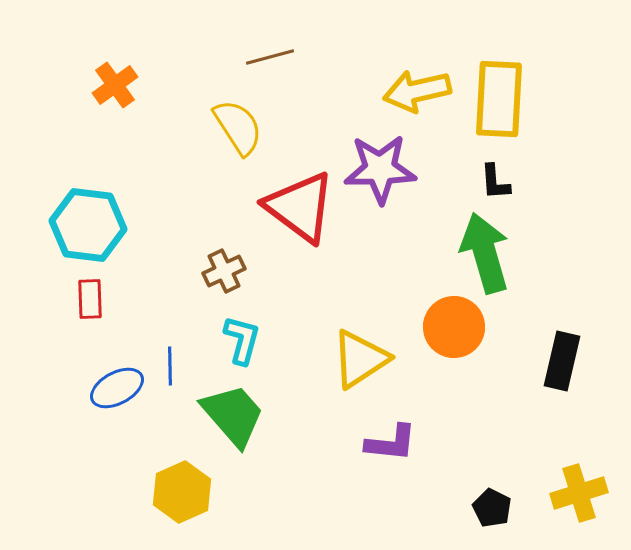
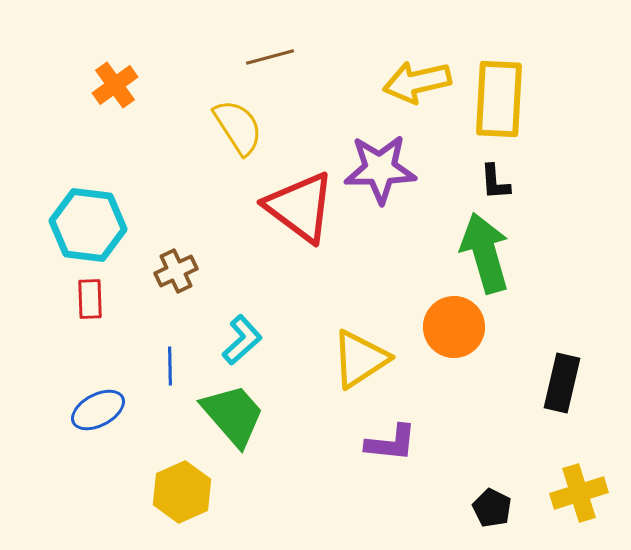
yellow arrow: moved 9 px up
brown cross: moved 48 px left
cyan L-shape: rotated 33 degrees clockwise
black rectangle: moved 22 px down
blue ellipse: moved 19 px left, 22 px down
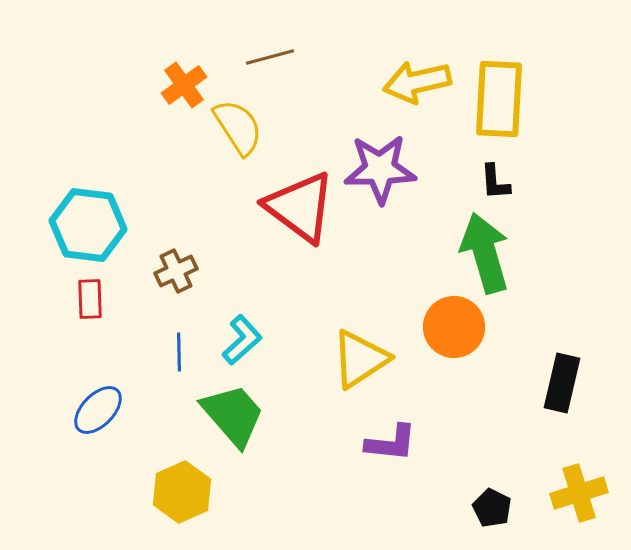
orange cross: moved 69 px right
blue line: moved 9 px right, 14 px up
blue ellipse: rotated 18 degrees counterclockwise
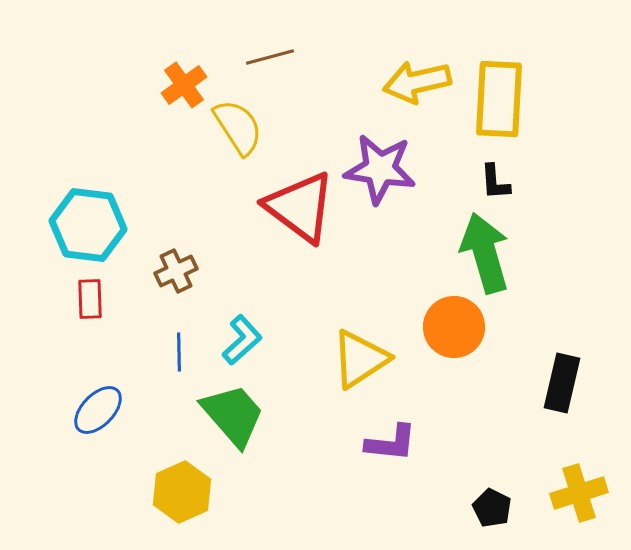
purple star: rotated 10 degrees clockwise
